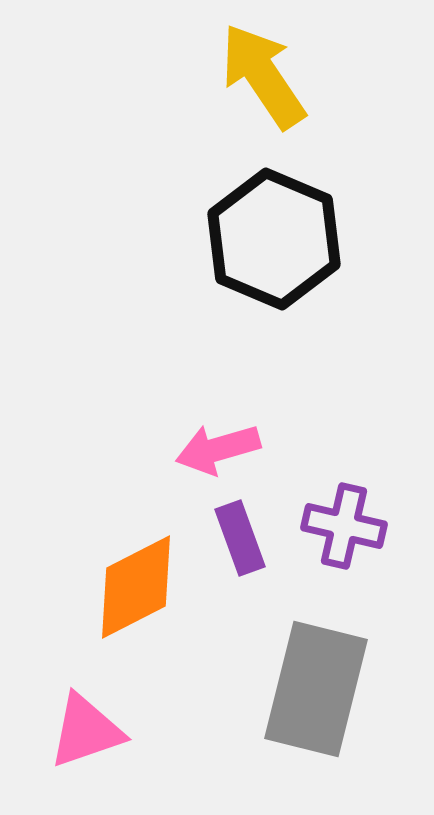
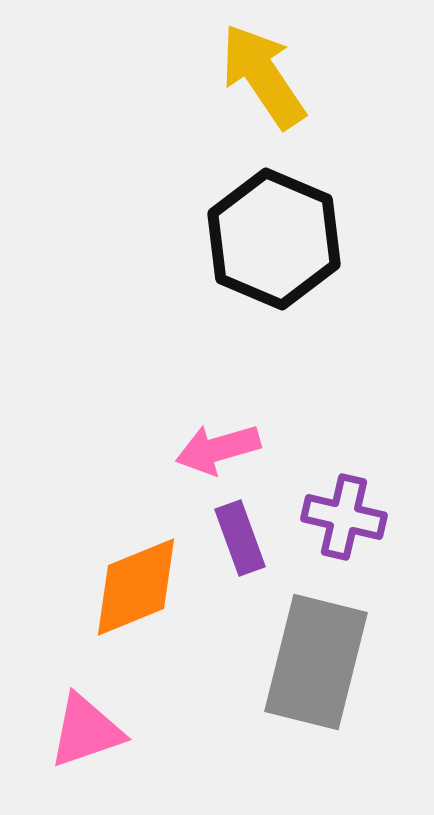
purple cross: moved 9 px up
orange diamond: rotated 5 degrees clockwise
gray rectangle: moved 27 px up
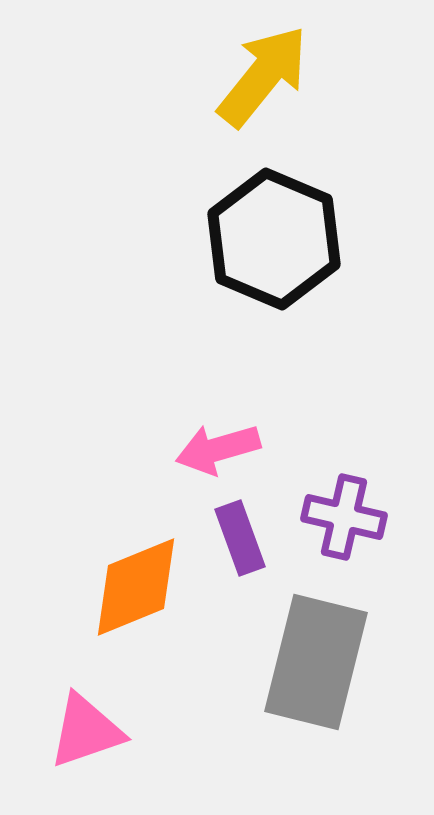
yellow arrow: rotated 73 degrees clockwise
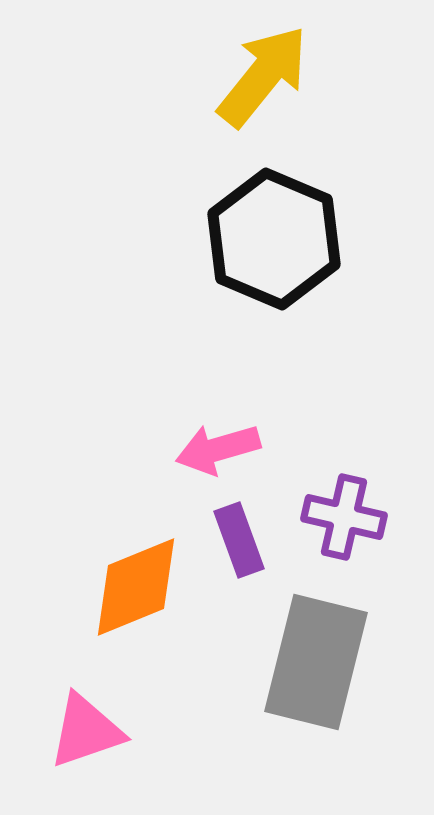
purple rectangle: moved 1 px left, 2 px down
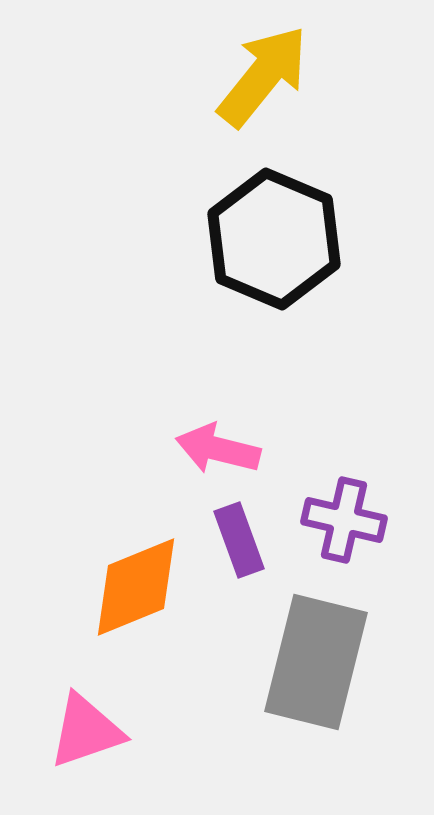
pink arrow: rotated 30 degrees clockwise
purple cross: moved 3 px down
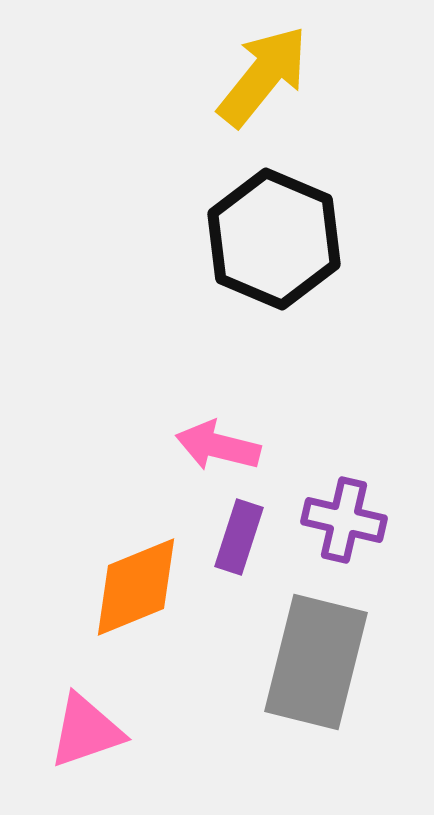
pink arrow: moved 3 px up
purple rectangle: moved 3 px up; rotated 38 degrees clockwise
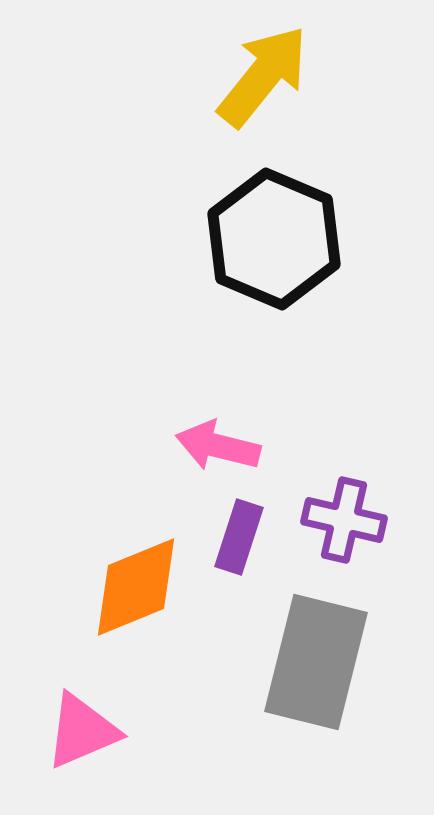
pink triangle: moved 4 px left; rotated 4 degrees counterclockwise
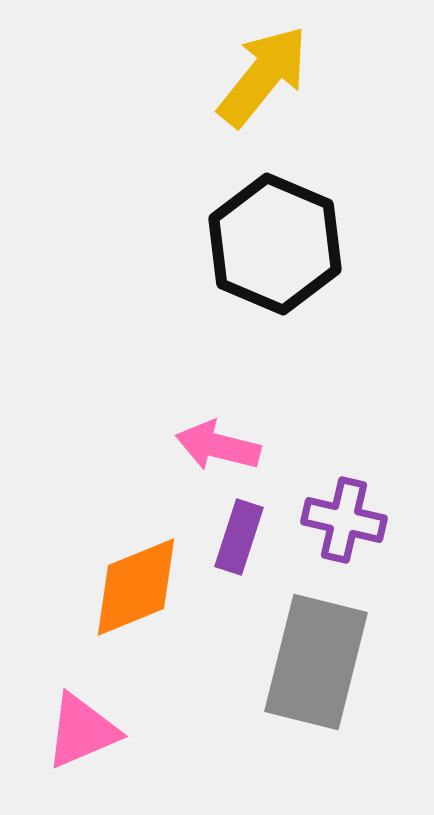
black hexagon: moved 1 px right, 5 px down
